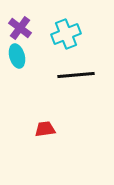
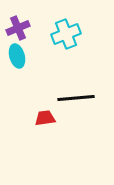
purple cross: moved 2 px left; rotated 30 degrees clockwise
black line: moved 23 px down
red trapezoid: moved 11 px up
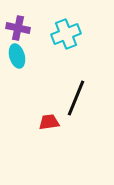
purple cross: rotated 35 degrees clockwise
black line: rotated 63 degrees counterclockwise
red trapezoid: moved 4 px right, 4 px down
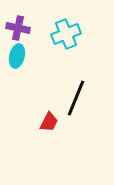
cyan ellipse: rotated 30 degrees clockwise
red trapezoid: rotated 125 degrees clockwise
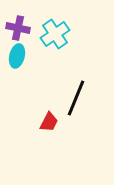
cyan cross: moved 11 px left; rotated 12 degrees counterclockwise
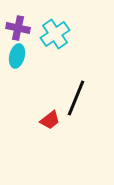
red trapezoid: moved 1 px right, 2 px up; rotated 25 degrees clockwise
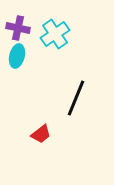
red trapezoid: moved 9 px left, 14 px down
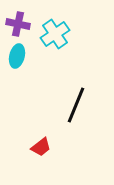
purple cross: moved 4 px up
black line: moved 7 px down
red trapezoid: moved 13 px down
